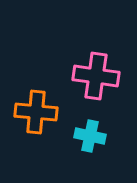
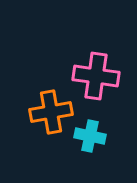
orange cross: moved 15 px right; rotated 15 degrees counterclockwise
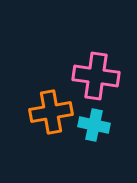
cyan cross: moved 4 px right, 11 px up
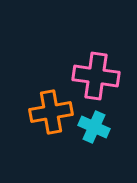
cyan cross: moved 2 px down; rotated 12 degrees clockwise
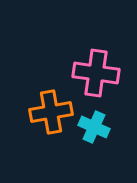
pink cross: moved 3 px up
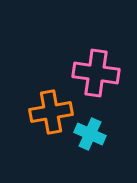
cyan cross: moved 4 px left, 7 px down
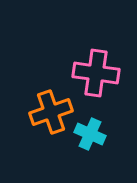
orange cross: rotated 9 degrees counterclockwise
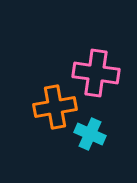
orange cross: moved 4 px right, 5 px up; rotated 9 degrees clockwise
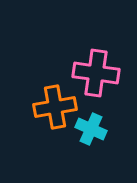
cyan cross: moved 1 px right, 5 px up
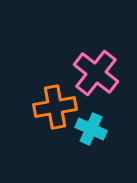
pink cross: rotated 30 degrees clockwise
